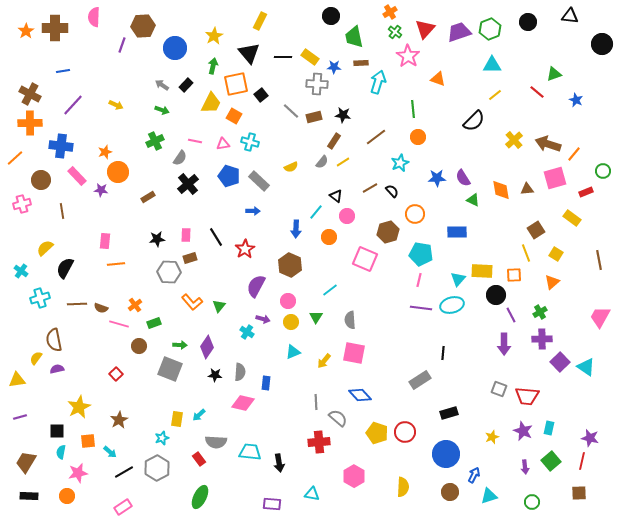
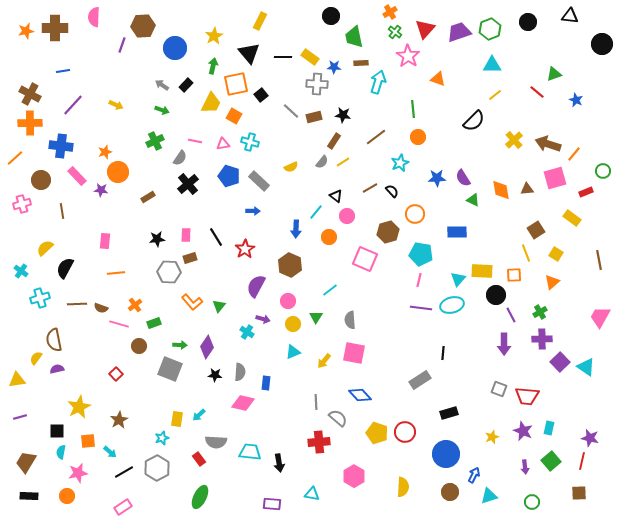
orange star at (26, 31): rotated 21 degrees clockwise
orange line at (116, 264): moved 9 px down
yellow circle at (291, 322): moved 2 px right, 2 px down
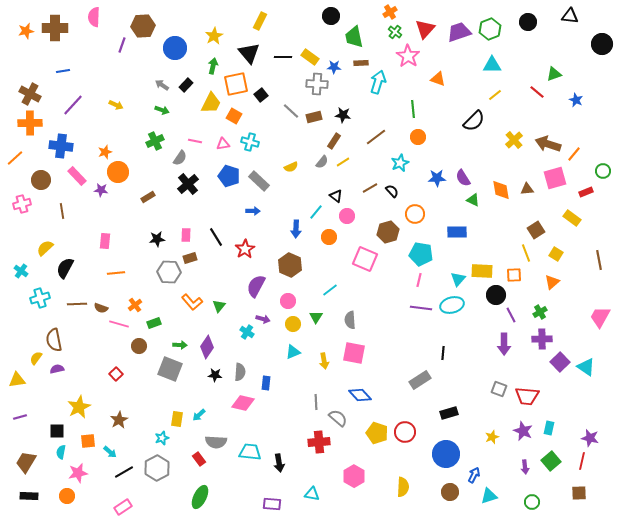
yellow arrow at (324, 361): rotated 49 degrees counterclockwise
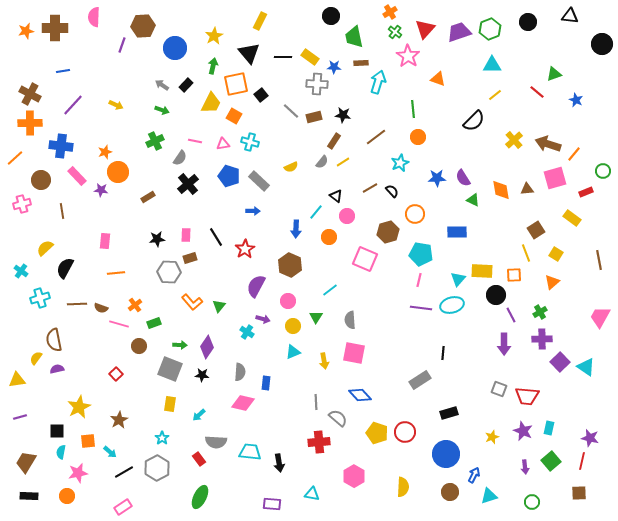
yellow circle at (293, 324): moved 2 px down
black star at (215, 375): moved 13 px left
yellow rectangle at (177, 419): moved 7 px left, 15 px up
cyan star at (162, 438): rotated 16 degrees counterclockwise
